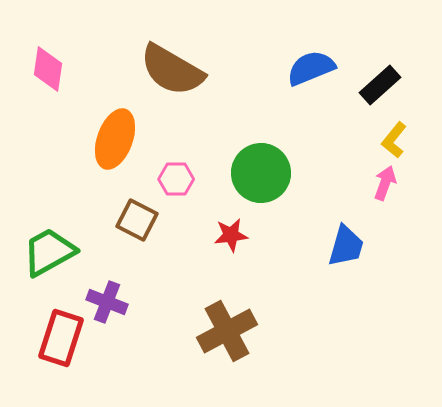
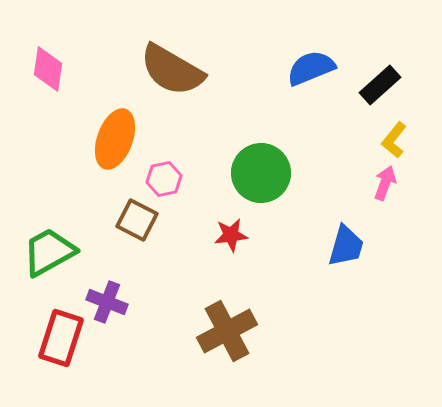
pink hexagon: moved 12 px left; rotated 12 degrees counterclockwise
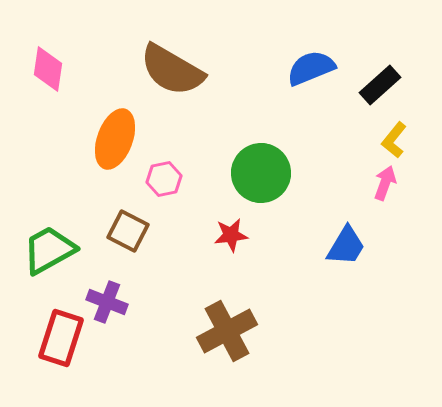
brown square: moved 9 px left, 11 px down
blue trapezoid: rotated 15 degrees clockwise
green trapezoid: moved 2 px up
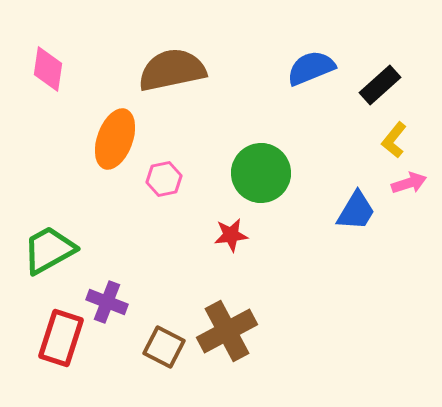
brown semicircle: rotated 138 degrees clockwise
pink arrow: moved 24 px right; rotated 52 degrees clockwise
brown square: moved 36 px right, 116 px down
blue trapezoid: moved 10 px right, 35 px up
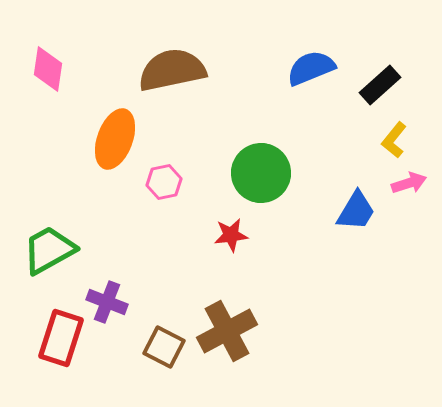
pink hexagon: moved 3 px down
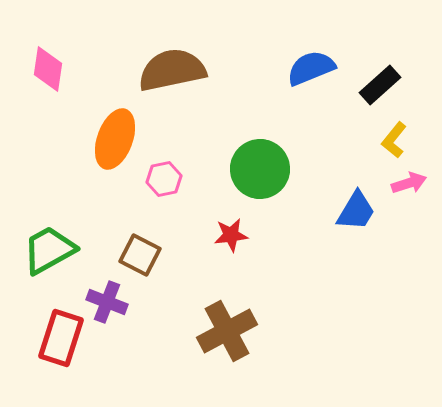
green circle: moved 1 px left, 4 px up
pink hexagon: moved 3 px up
brown square: moved 24 px left, 92 px up
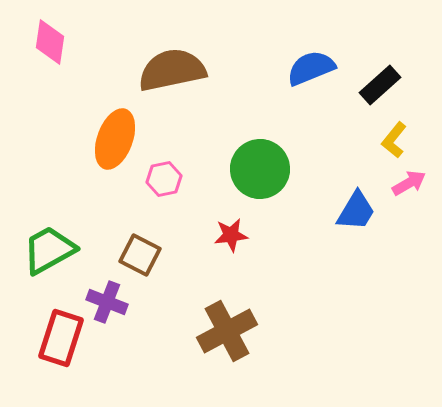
pink diamond: moved 2 px right, 27 px up
pink arrow: rotated 12 degrees counterclockwise
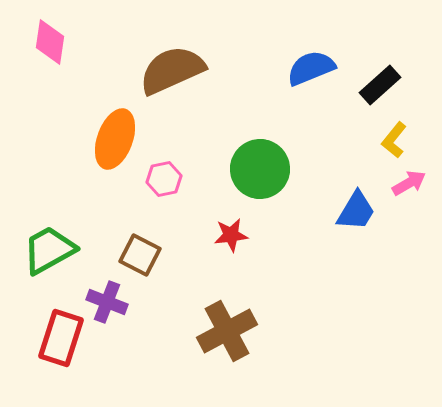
brown semicircle: rotated 12 degrees counterclockwise
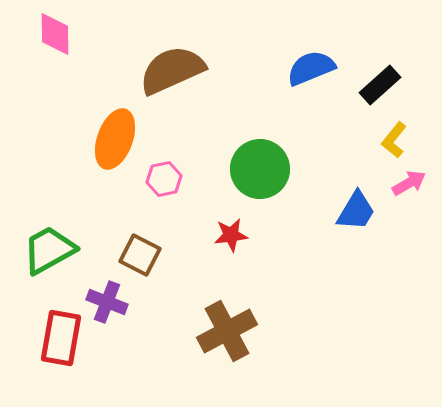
pink diamond: moved 5 px right, 8 px up; rotated 9 degrees counterclockwise
red rectangle: rotated 8 degrees counterclockwise
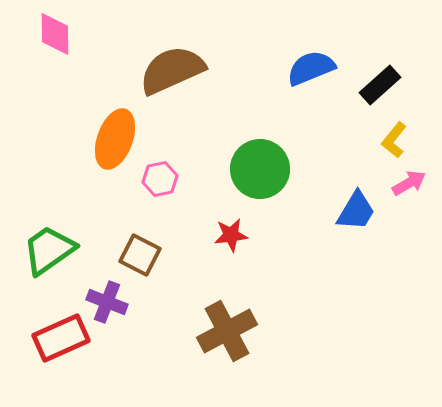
pink hexagon: moved 4 px left
green trapezoid: rotated 6 degrees counterclockwise
red rectangle: rotated 56 degrees clockwise
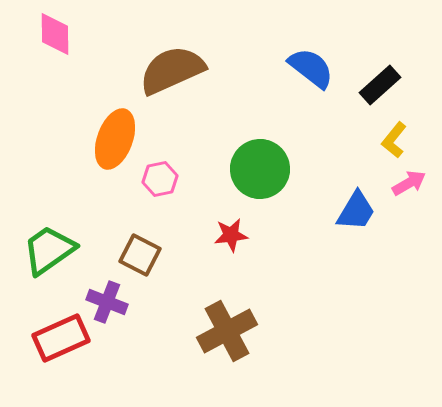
blue semicircle: rotated 60 degrees clockwise
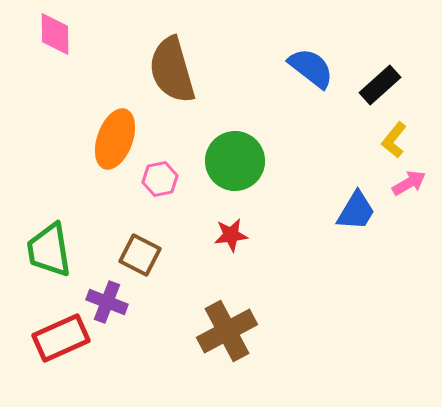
brown semicircle: rotated 82 degrees counterclockwise
green circle: moved 25 px left, 8 px up
green trapezoid: rotated 64 degrees counterclockwise
